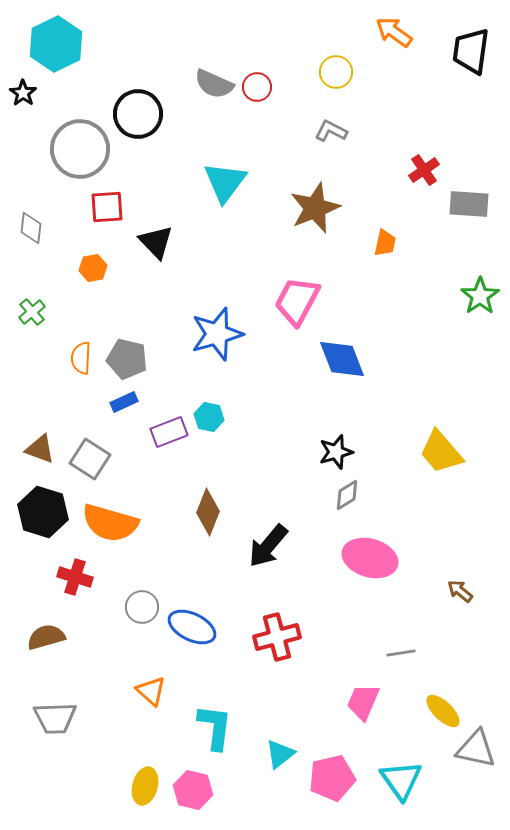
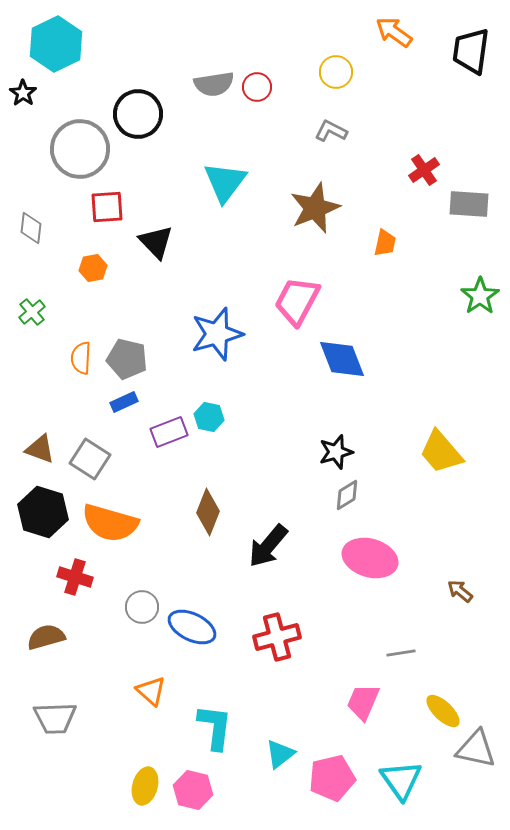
gray semicircle at (214, 84): rotated 33 degrees counterclockwise
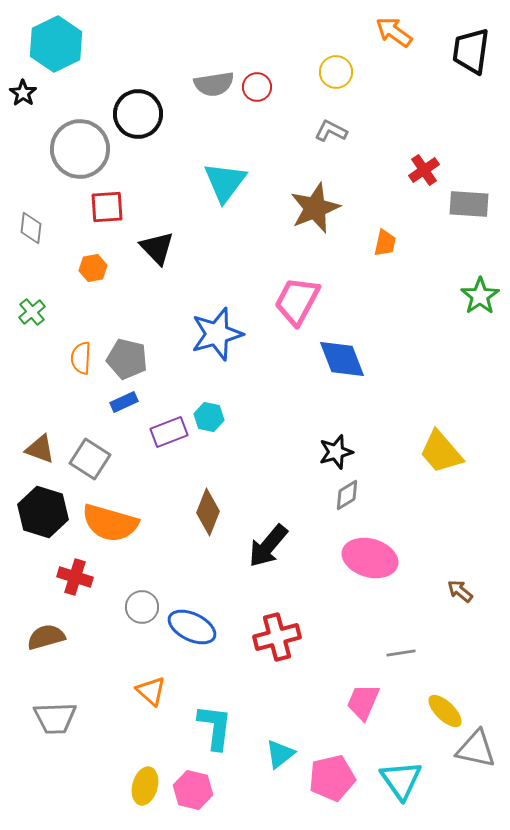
black triangle at (156, 242): moved 1 px right, 6 px down
yellow ellipse at (443, 711): moved 2 px right
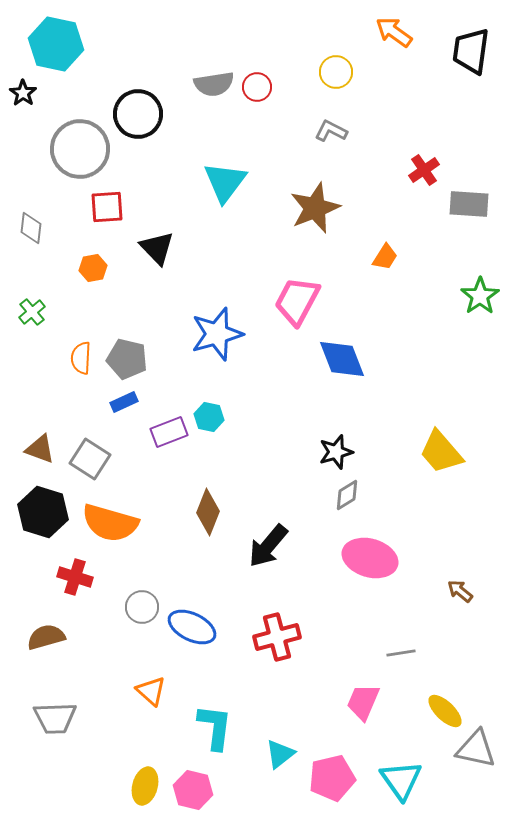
cyan hexagon at (56, 44): rotated 22 degrees counterclockwise
orange trapezoid at (385, 243): moved 14 px down; rotated 20 degrees clockwise
